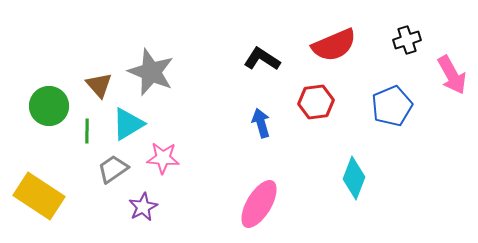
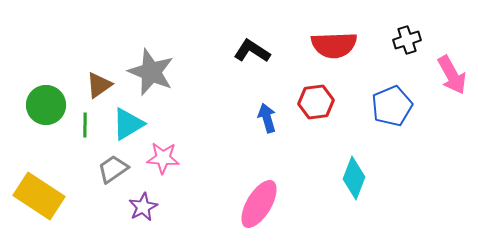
red semicircle: rotated 21 degrees clockwise
black L-shape: moved 10 px left, 8 px up
brown triangle: rotated 36 degrees clockwise
green circle: moved 3 px left, 1 px up
blue arrow: moved 6 px right, 5 px up
green line: moved 2 px left, 6 px up
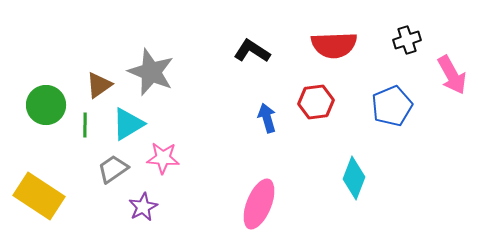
pink ellipse: rotated 9 degrees counterclockwise
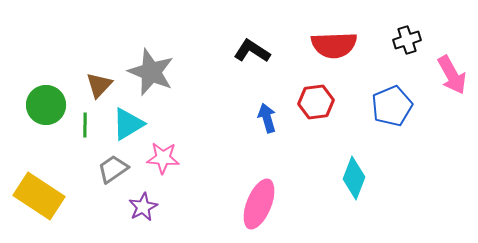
brown triangle: rotated 12 degrees counterclockwise
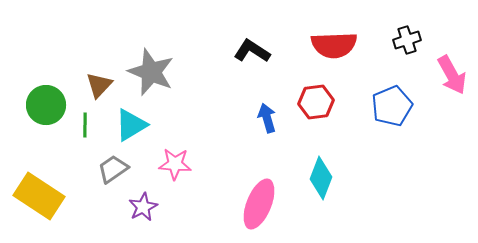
cyan triangle: moved 3 px right, 1 px down
pink star: moved 12 px right, 6 px down
cyan diamond: moved 33 px left
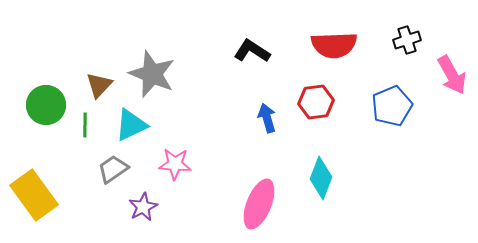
gray star: moved 1 px right, 2 px down
cyan triangle: rotated 6 degrees clockwise
yellow rectangle: moved 5 px left, 1 px up; rotated 21 degrees clockwise
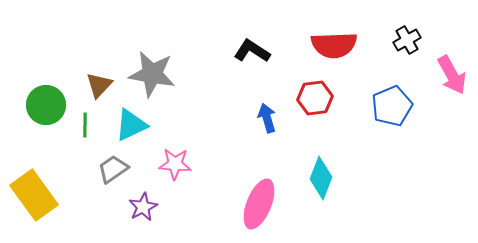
black cross: rotated 12 degrees counterclockwise
gray star: rotated 12 degrees counterclockwise
red hexagon: moved 1 px left, 4 px up
